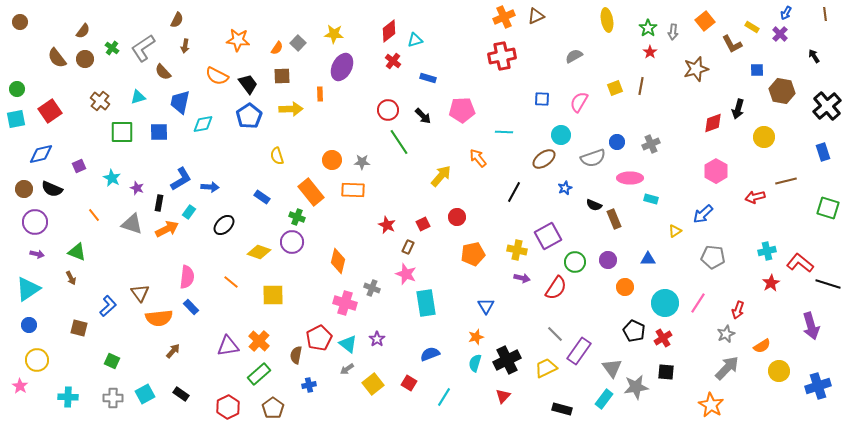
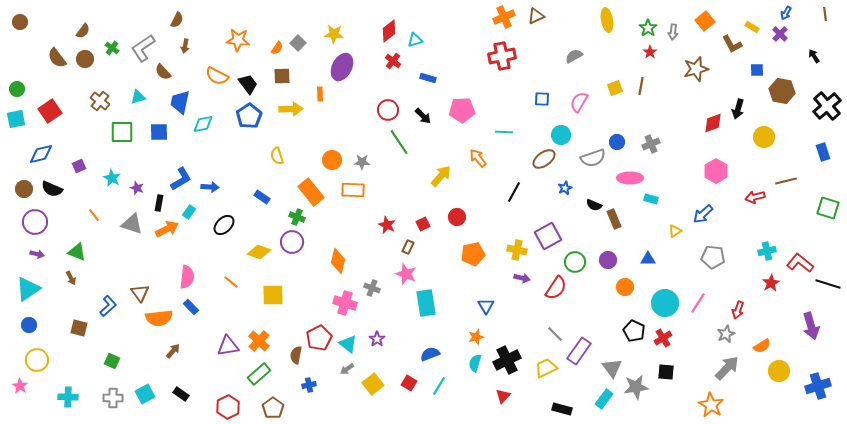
cyan line at (444, 397): moved 5 px left, 11 px up
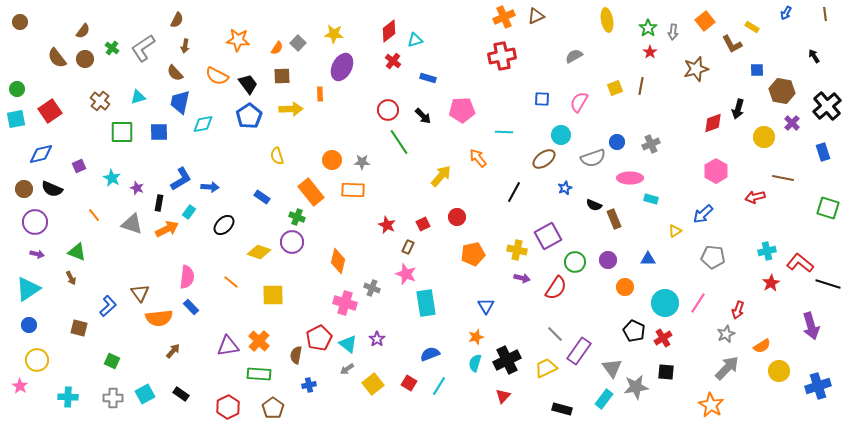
purple cross at (780, 34): moved 12 px right, 89 px down
brown semicircle at (163, 72): moved 12 px right, 1 px down
brown line at (786, 181): moved 3 px left, 3 px up; rotated 25 degrees clockwise
green rectangle at (259, 374): rotated 45 degrees clockwise
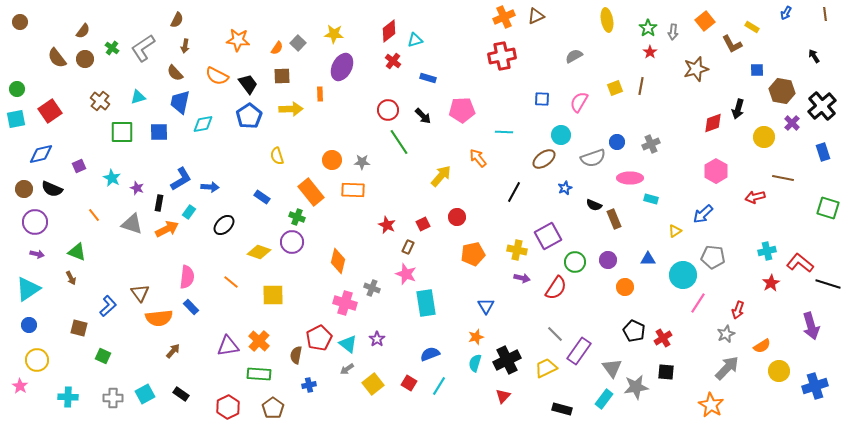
black cross at (827, 106): moved 5 px left
cyan circle at (665, 303): moved 18 px right, 28 px up
green square at (112, 361): moved 9 px left, 5 px up
blue cross at (818, 386): moved 3 px left
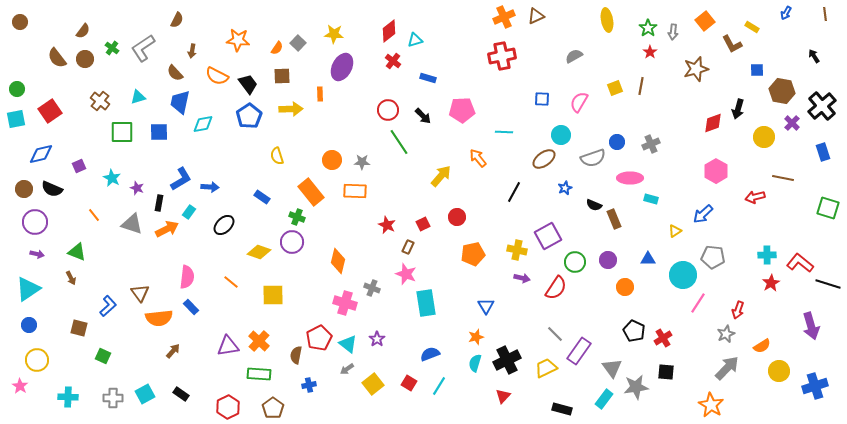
brown arrow at (185, 46): moved 7 px right, 5 px down
orange rectangle at (353, 190): moved 2 px right, 1 px down
cyan cross at (767, 251): moved 4 px down; rotated 12 degrees clockwise
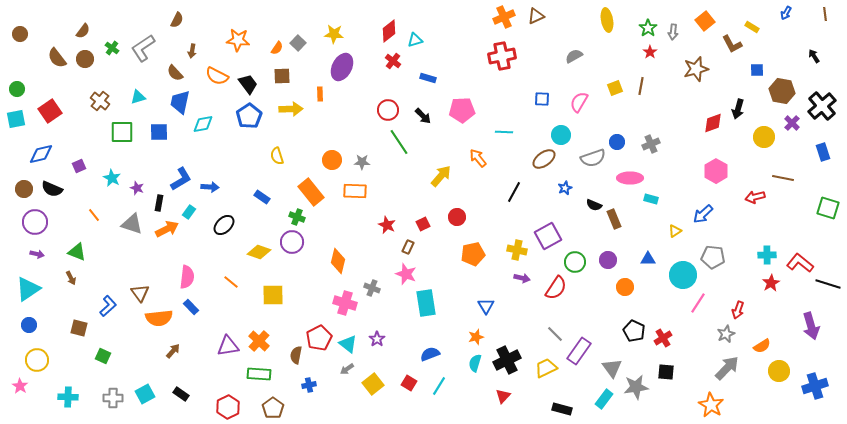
brown circle at (20, 22): moved 12 px down
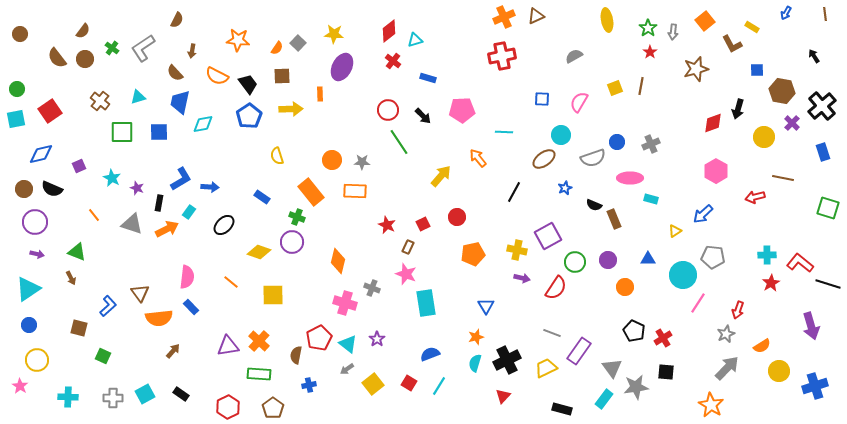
gray line at (555, 334): moved 3 px left, 1 px up; rotated 24 degrees counterclockwise
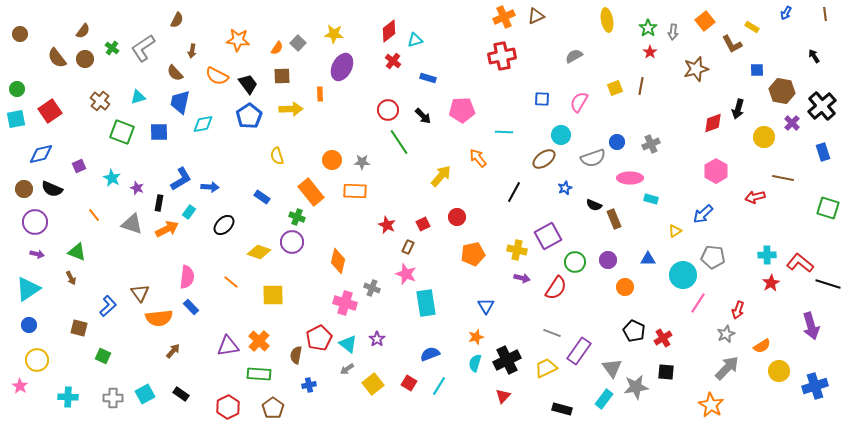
green square at (122, 132): rotated 20 degrees clockwise
